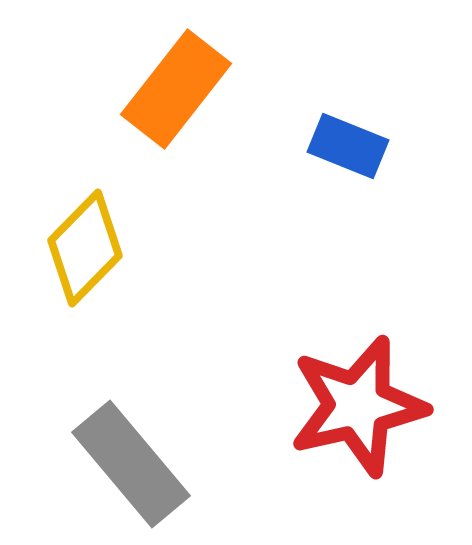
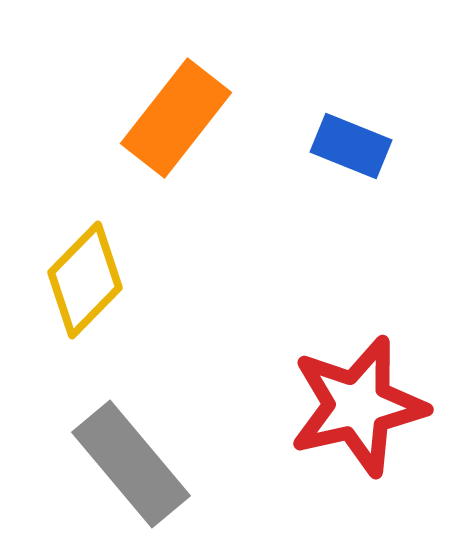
orange rectangle: moved 29 px down
blue rectangle: moved 3 px right
yellow diamond: moved 32 px down
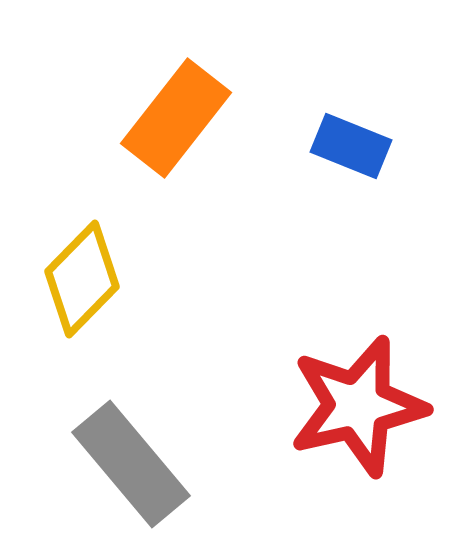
yellow diamond: moved 3 px left, 1 px up
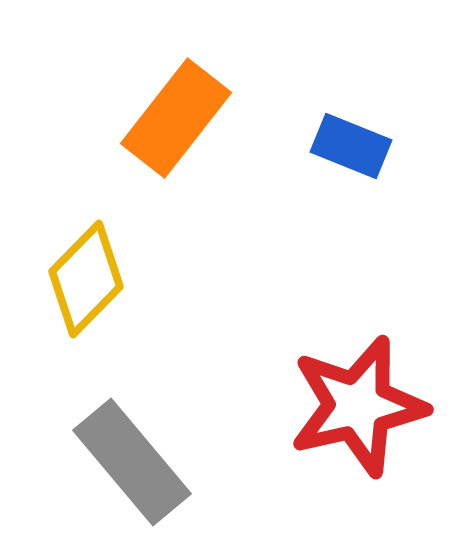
yellow diamond: moved 4 px right
gray rectangle: moved 1 px right, 2 px up
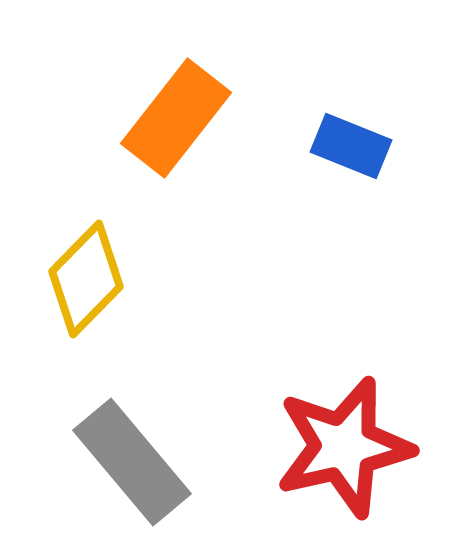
red star: moved 14 px left, 41 px down
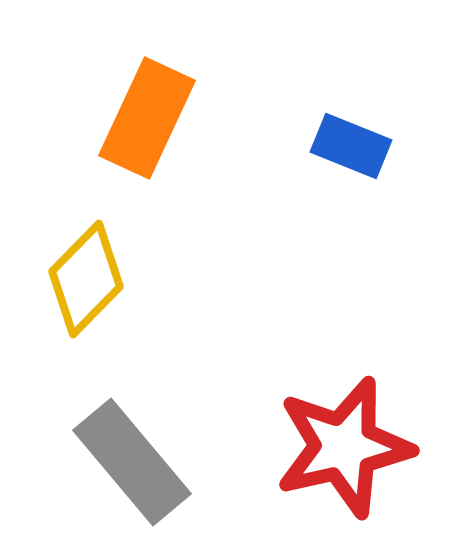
orange rectangle: moved 29 px left; rotated 13 degrees counterclockwise
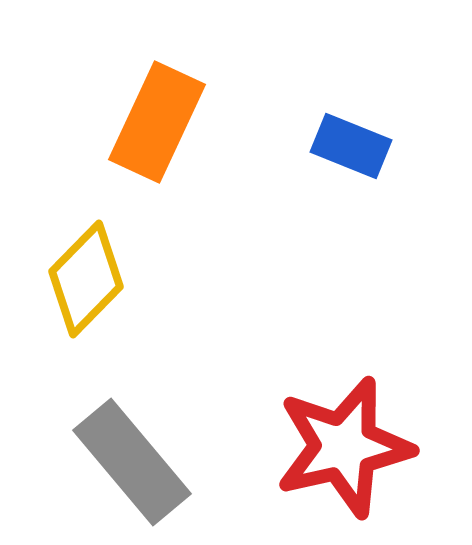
orange rectangle: moved 10 px right, 4 px down
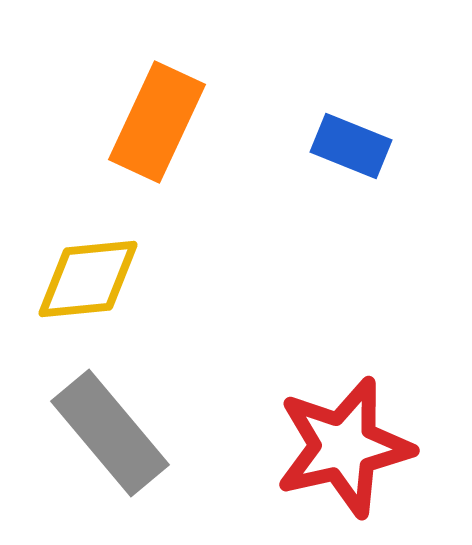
yellow diamond: moved 2 px right; rotated 40 degrees clockwise
gray rectangle: moved 22 px left, 29 px up
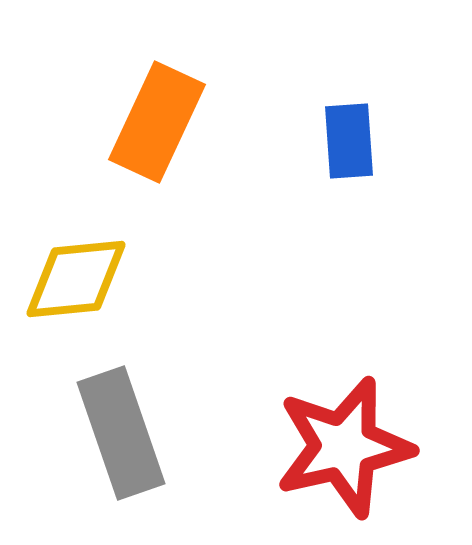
blue rectangle: moved 2 px left, 5 px up; rotated 64 degrees clockwise
yellow diamond: moved 12 px left
gray rectangle: moved 11 px right; rotated 21 degrees clockwise
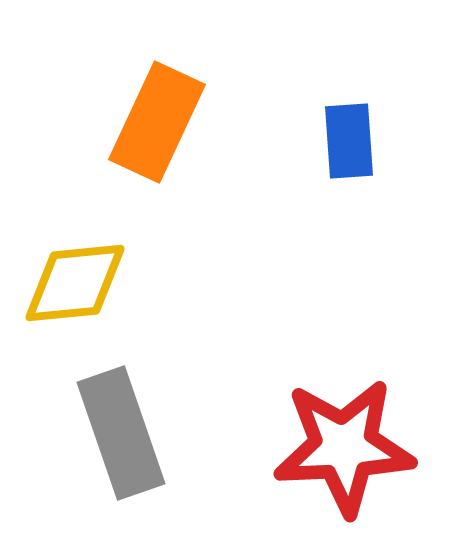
yellow diamond: moved 1 px left, 4 px down
red star: rotated 10 degrees clockwise
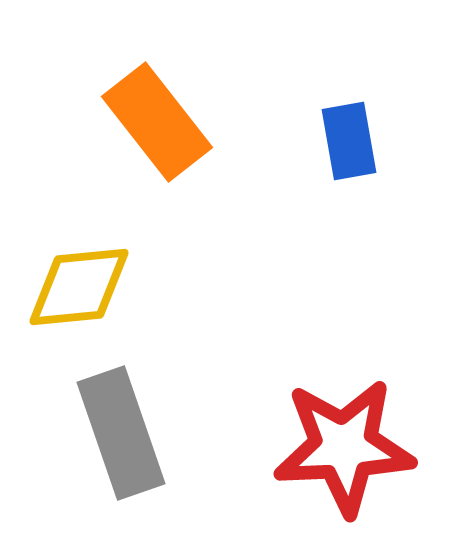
orange rectangle: rotated 63 degrees counterclockwise
blue rectangle: rotated 6 degrees counterclockwise
yellow diamond: moved 4 px right, 4 px down
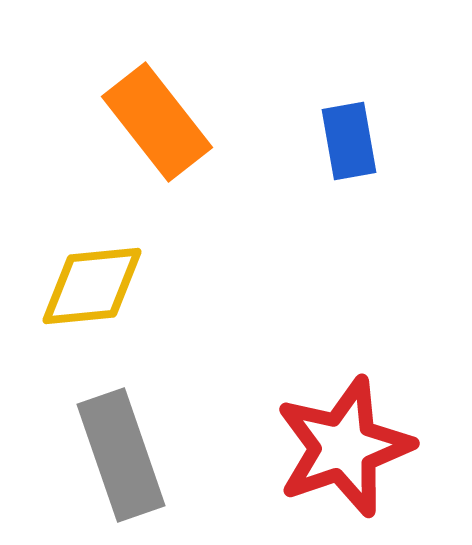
yellow diamond: moved 13 px right, 1 px up
gray rectangle: moved 22 px down
red star: rotated 16 degrees counterclockwise
